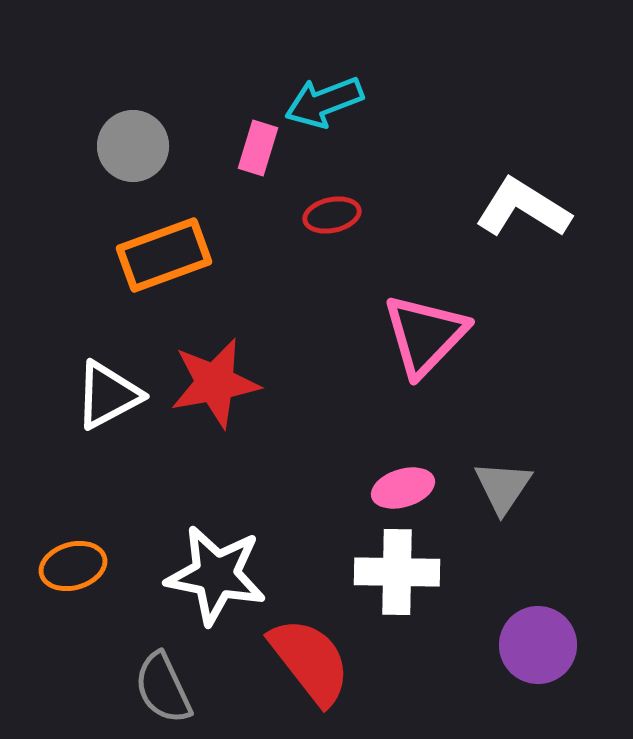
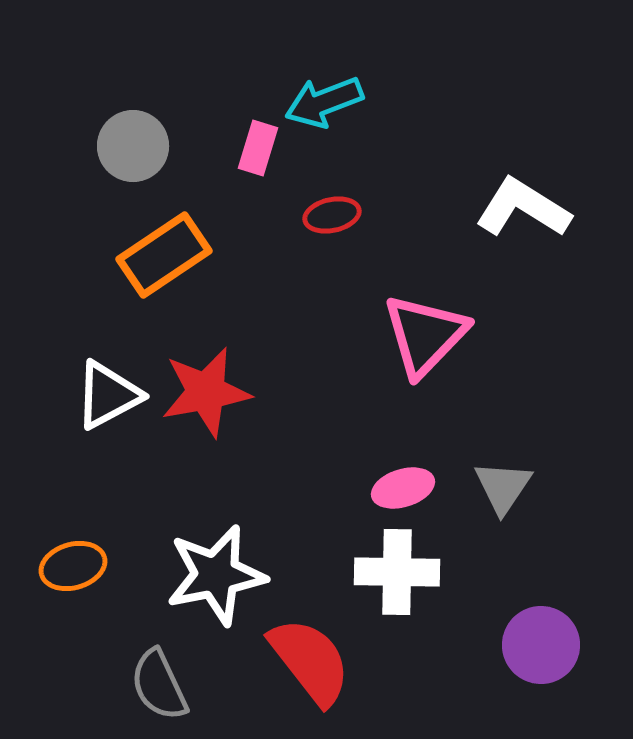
orange rectangle: rotated 14 degrees counterclockwise
red star: moved 9 px left, 9 px down
white star: rotated 22 degrees counterclockwise
purple circle: moved 3 px right
gray semicircle: moved 4 px left, 3 px up
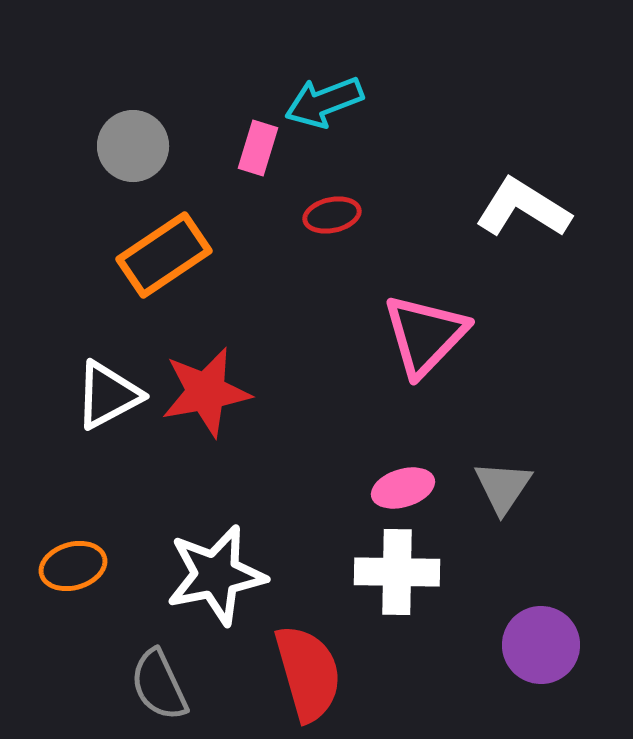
red semicircle: moved 2 px left, 12 px down; rotated 22 degrees clockwise
